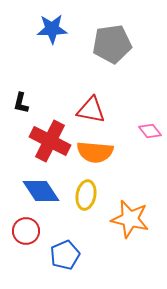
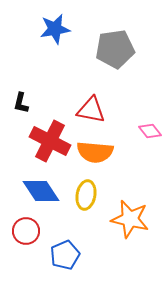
blue star: moved 3 px right; rotated 8 degrees counterclockwise
gray pentagon: moved 3 px right, 5 px down
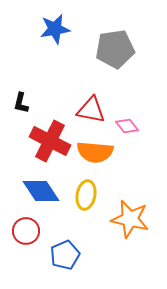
pink diamond: moved 23 px left, 5 px up
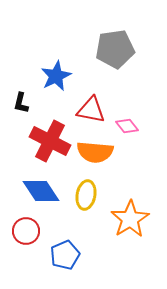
blue star: moved 1 px right, 47 px down; rotated 16 degrees counterclockwise
orange star: rotated 27 degrees clockwise
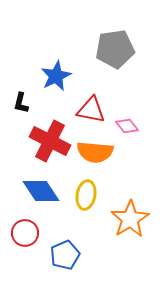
red circle: moved 1 px left, 2 px down
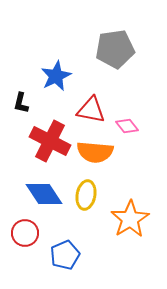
blue diamond: moved 3 px right, 3 px down
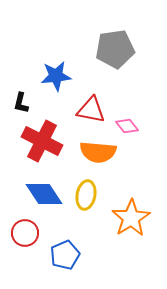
blue star: rotated 20 degrees clockwise
red cross: moved 8 px left
orange semicircle: moved 3 px right
orange star: moved 1 px right, 1 px up
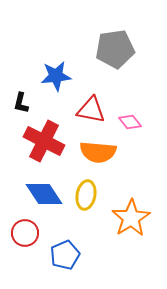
pink diamond: moved 3 px right, 4 px up
red cross: moved 2 px right
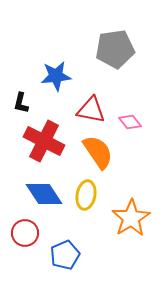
orange semicircle: rotated 129 degrees counterclockwise
